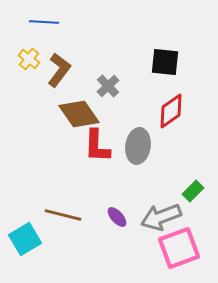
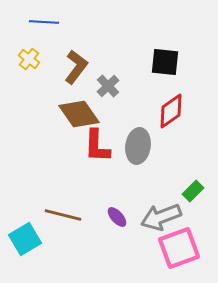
brown L-shape: moved 17 px right, 3 px up
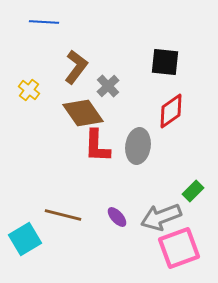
yellow cross: moved 31 px down
brown diamond: moved 4 px right, 1 px up
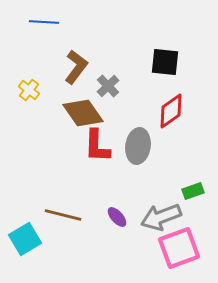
green rectangle: rotated 25 degrees clockwise
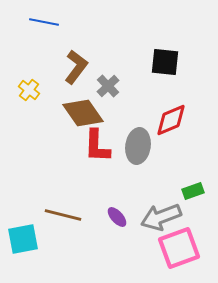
blue line: rotated 8 degrees clockwise
red diamond: moved 9 px down; rotated 12 degrees clockwise
cyan square: moved 2 px left; rotated 20 degrees clockwise
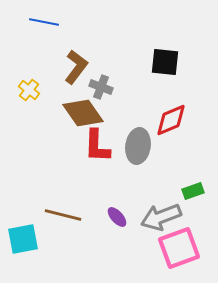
gray cross: moved 7 px left, 1 px down; rotated 25 degrees counterclockwise
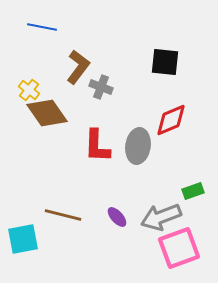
blue line: moved 2 px left, 5 px down
brown L-shape: moved 2 px right
brown diamond: moved 36 px left
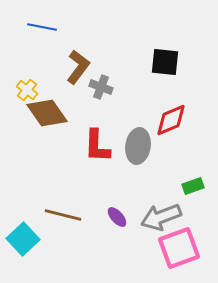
yellow cross: moved 2 px left
green rectangle: moved 5 px up
cyan square: rotated 32 degrees counterclockwise
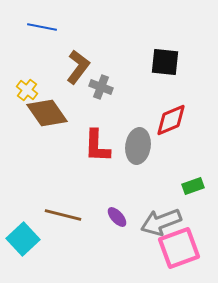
gray arrow: moved 5 px down
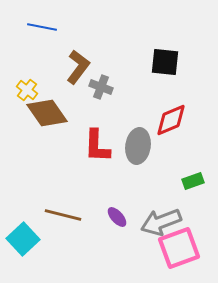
green rectangle: moved 5 px up
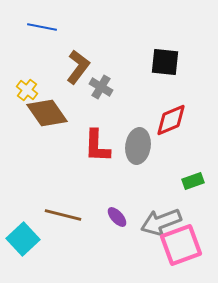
gray cross: rotated 10 degrees clockwise
pink square: moved 2 px right, 3 px up
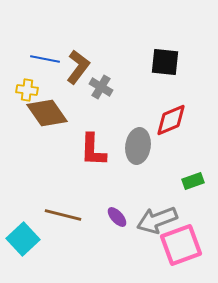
blue line: moved 3 px right, 32 px down
yellow cross: rotated 30 degrees counterclockwise
red L-shape: moved 4 px left, 4 px down
gray arrow: moved 4 px left, 2 px up
